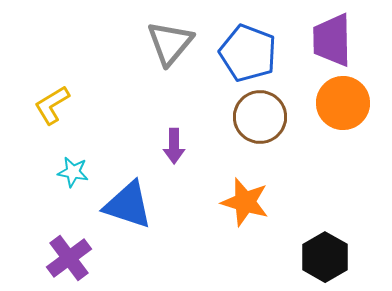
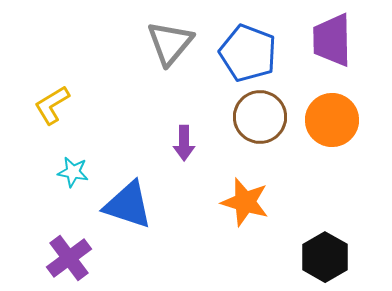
orange circle: moved 11 px left, 17 px down
purple arrow: moved 10 px right, 3 px up
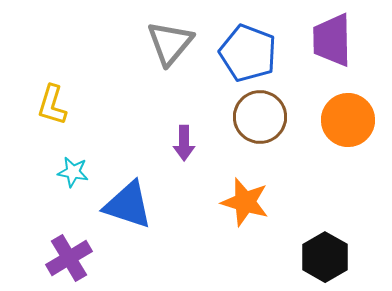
yellow L-shape: rotated 42 degrees counterclockwise
orange circle: moved 16 px right
purple cross: rotated 6 degrees clockwise
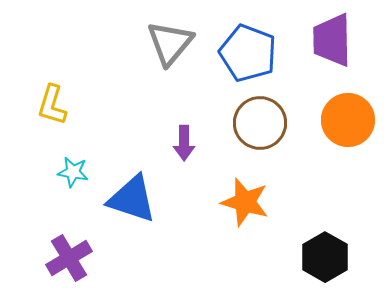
brown circle: moved 6 px down
blue triangle: moved 4 px right, 6 px up
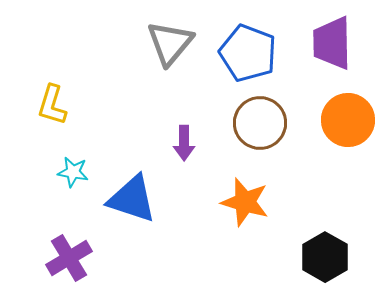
purple trapezoid: moved 3 px down
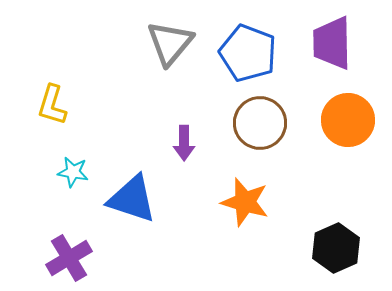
black hexagon: moved 11 px right, 9 px up; rotated 6 degrees clockwise
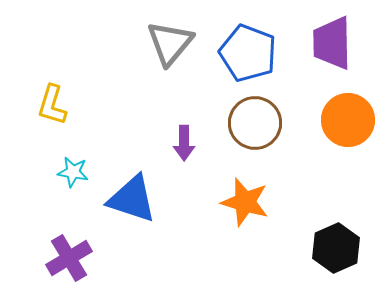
brown circle: moved 5 px left
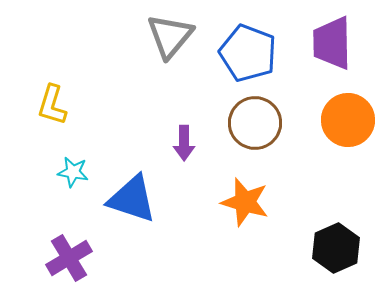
gray triangle: moved 7 px up
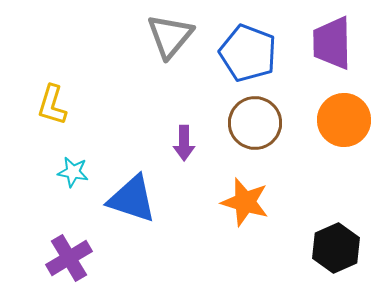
orange circle: moved 4 px left
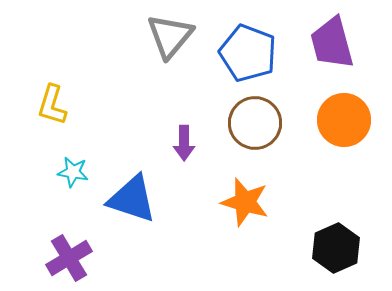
purple trapezoid: rotated 14 degrees counterclockwise
